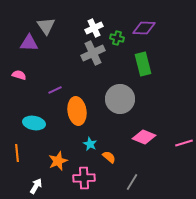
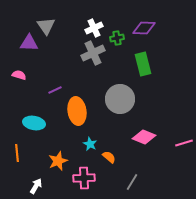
green cross: rotated 24 degrees counterclockwise
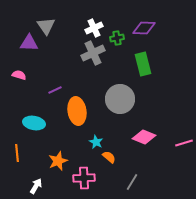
cyan star: moved 6 px right, 2 px up
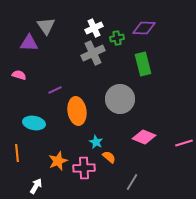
pink cross: moved 10 px up
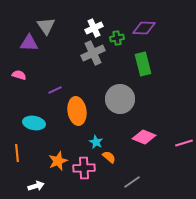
gray line: rotated 24 degrees clockwise
white arrow: rotated 42 degrees clockwise
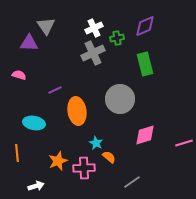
purple diamond: moved 1 px right, 2 px up; rotated 25 degrees counterclockwise
green rectangle: moved 2 px right
pink diamond: moved 1 px right, 2 px up; rotated 40 degrees counterclockwise
cyan star: moved 1 px down
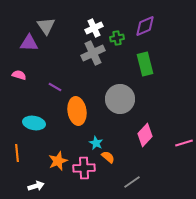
purple line: moved 3 px up; rotated 56 degrees clockwise
pink diamond: rotated 30 degrees counterclockwise
orange semicircle: moved 1 px left
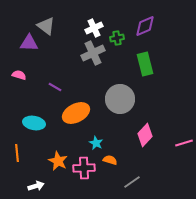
gray triangle: rotated 18 degrees counterclockwise
orange ellipse: moved 1 px left, 2 px down; rotated 72 degrees clockwise
orange semicircle: moved 2 px right, 3 px down; rotated 24 degrees counterclockwise
orange star: rotated 24 degrees counterclockwise
